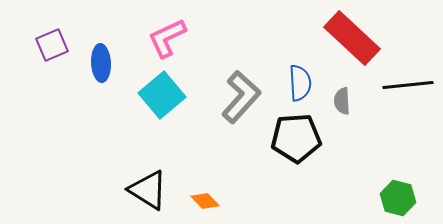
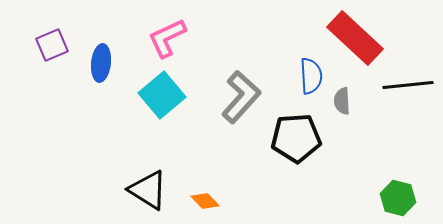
red rectangle: moved 3 px right
blue ellipse: rotated 9 degrees clockwise
blue semicircle: moved 11 px right, 7 px up
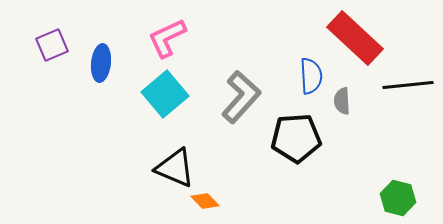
cyan square: moved 3 px right, 1 px up
black triangle: moved 27 px right, 22 px up; rotated 9 degrees counterclockwise
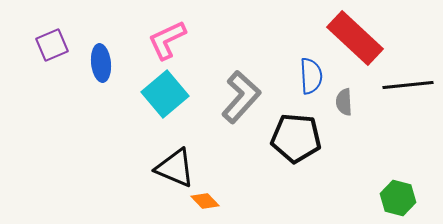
pink L-shape: moved 2 px down
blue ellipse: rotated 12 degrees counterclockwise
gray semicircle: moved 2 px right, 1 px down
black pentagon: rotated 9 degrees clockwise
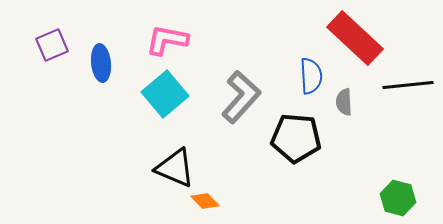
pink L-shape: rotated 36 degrees clockwise
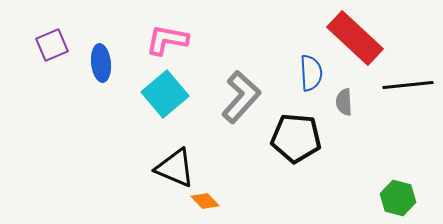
blue semicircle: moved 3 px up
